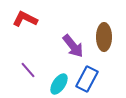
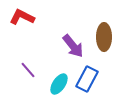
red L-shape: moved 3 px left, 2 px up
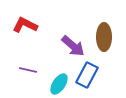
red L-shape: moved 3 px right, 8 px down
purple arrow: rotated 10 degrees counterclockwise
purple line: rotated 36 degrees counterclockwise
blue rectangle: moved 4 px up
